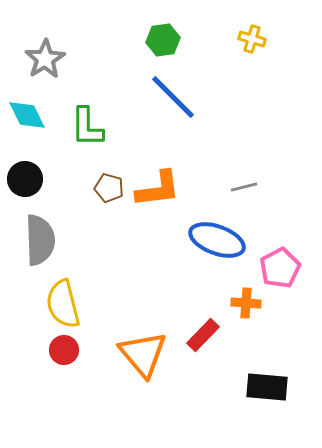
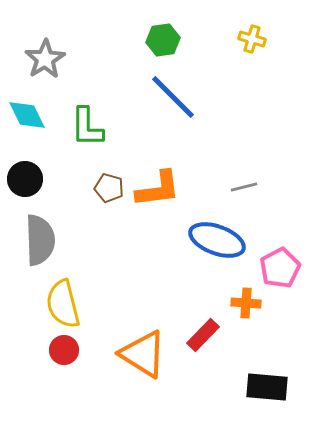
orange triangle: rotated 18 degrees counterclockwise
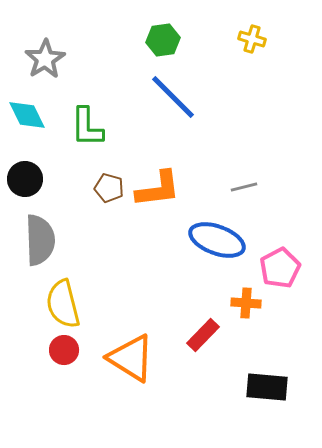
orange triangle: moved 12 px left, 4 px down
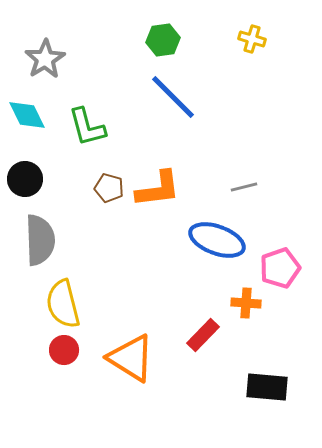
green L-shape: rotated 15 degrees counterclockwise
pink pentagon: rotated 9 degrees clockwise
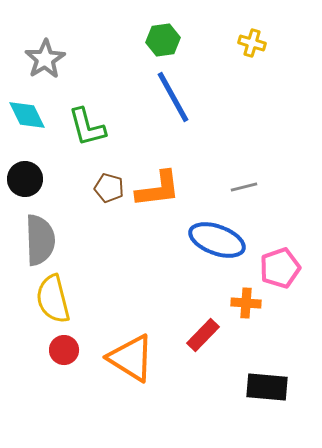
yellow cross: moved 4 px down
blue line: rotated 16 degrees clockwise
yellow semicircle: moved 10 px left, 5 px up
